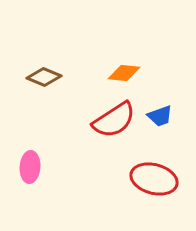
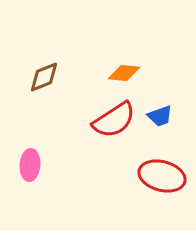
brown diamond: rotated 44 degrees counterclockwise
pink ellipse: moved 2 px up
red ellipse: moved 8 px right, 3 px up
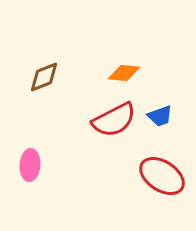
red semicircle: rotated 6 degrees clockwise
red ellipse: rotated 18 degrees clockwise
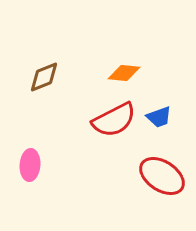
blue trapezoid: moved 1 px left, 1 px down
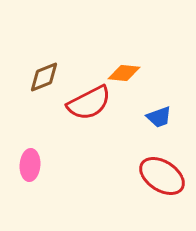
red semicircle: moved 25 px left, 17 px up
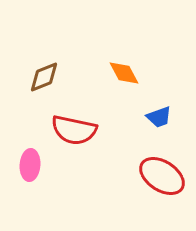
orange diamond: rotated 56 degrees clockwise
red semicircle: moved 15 px left, 27 px down; rotated 39 degrees clockwise
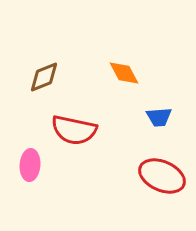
blue trapezoid: rotated 16 degrees clockwise
red ellipse: rotated 9 degrees counterclockwise
